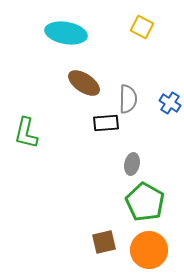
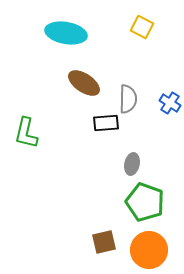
green pentagon: rotated 9 degrees counterclockwise
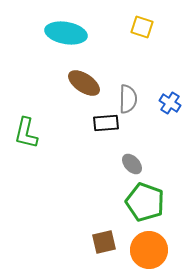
yellow square: rotated 10 degrees counterclockwise
gray ellipse: rotated 55 degrees counterclockwise
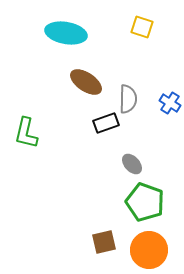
brown ellipse: moved 2 px right, 1 px up
black rectangle: rotated 15 degrees counterclockwise
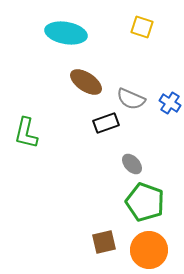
gray semicircle: moved 3 px right; rotated 112 degrees clockwise
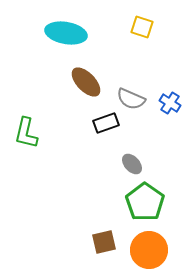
brown ellipse: rotated 12 degrees clockwise
green pentagon: rotated 15 degrees clockwise
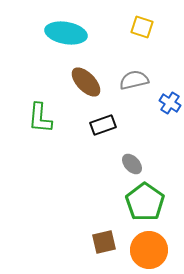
gray semicircle: moved 3 px right, 19 px up; rotated 144 degrees clockwise
black rectangle: moved 3 px left, 2 px down
green L-shape: moved 14 px right, 15 px up; rotated 8 degrees counterclockwise
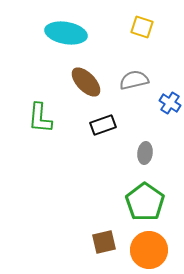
gray ellipse: moved 13 px right, 11 px up; rotated 50 degrees clockwise
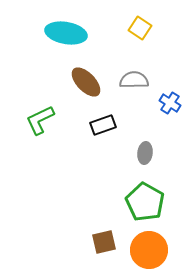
yellow square: moved 2 px left, 1 px down; rotated 15 degrees clockwise
gray semicircle: rotated 12 degrees clockwise
green L-shape: moved 2 px down; rotated 60 degrees clockwise
green pentagon: rotated 6 degrees counterclockwise
